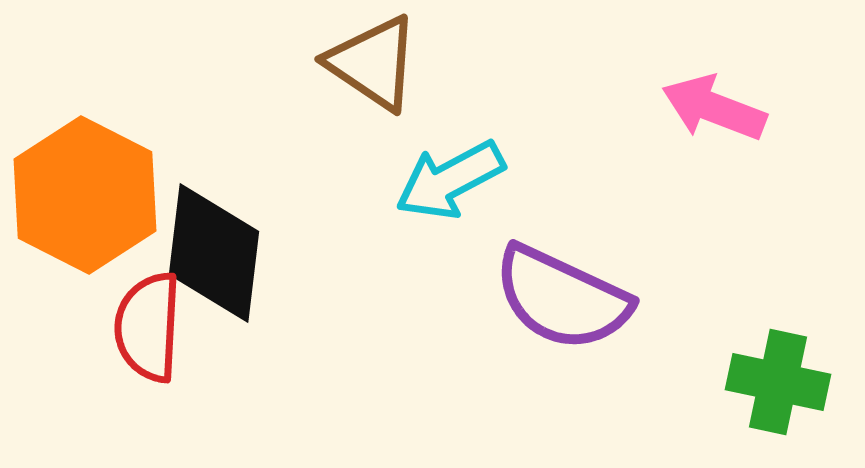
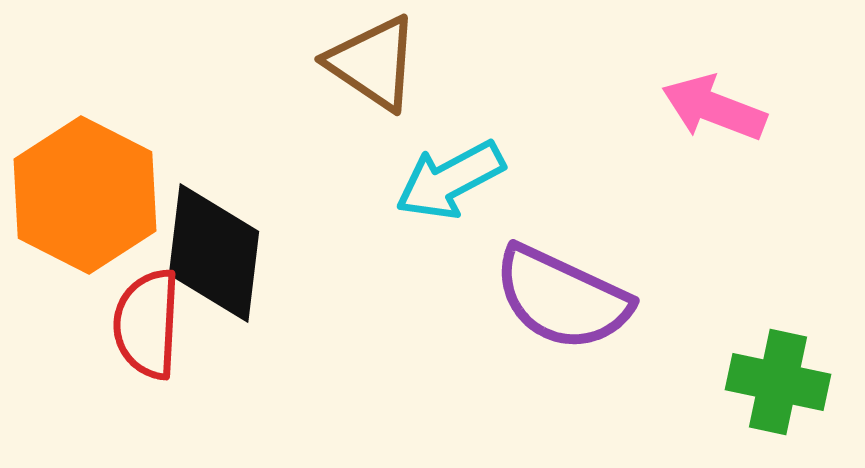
red semicircle: moved 1 px left, 3 px up
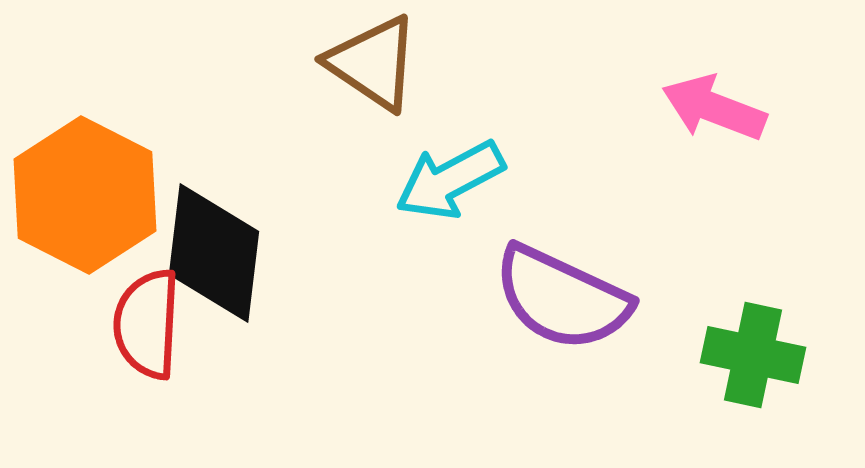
green cross: moved 25 px left, 27 px up
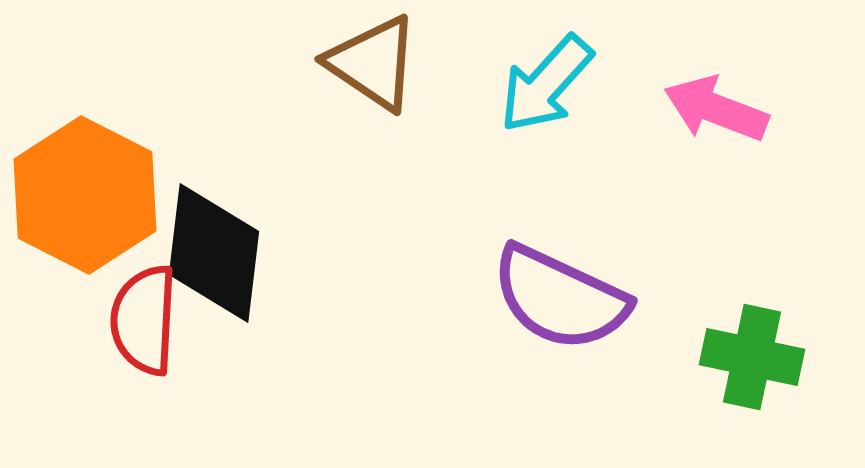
pink arrow: moved 2 px right, 1 px down
cyan arrow: moved 96 px right, 96 px up; rotated 20 degrees counterclockwise
purple semicircle: moved 2 px left
red semicircle: moved 3 px left, 4 px up
green cross: moved 1 px left, 2 px down
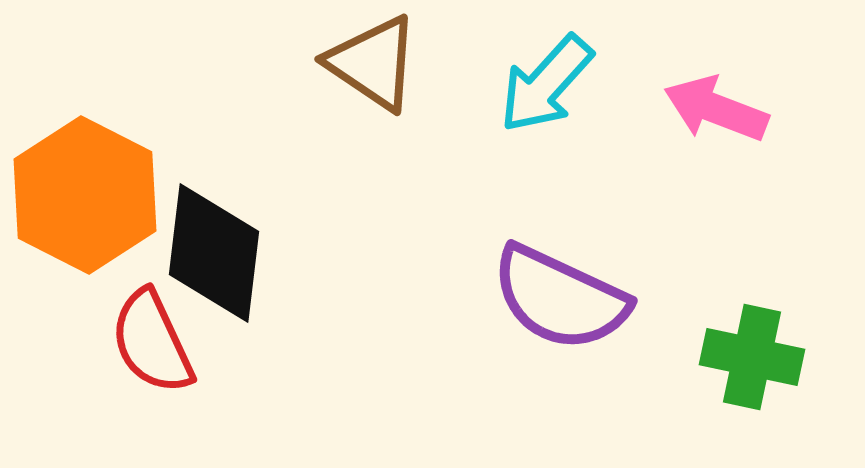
red semicircle: moved 8 px right, 22 px down; rotated 28 degrees counterclockwise
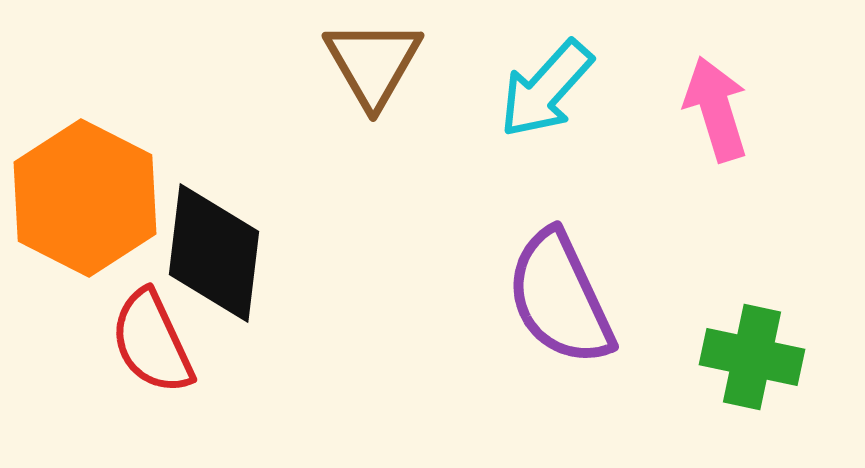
brown triangle: rotated 26 degrees clockwise
cyan arrow: moved 5 px down
pink arrow: rotated 52 degrees clockwise
orange hexagon: moved 3 px down
purple semicircle: rotated 40 degrees clockwise
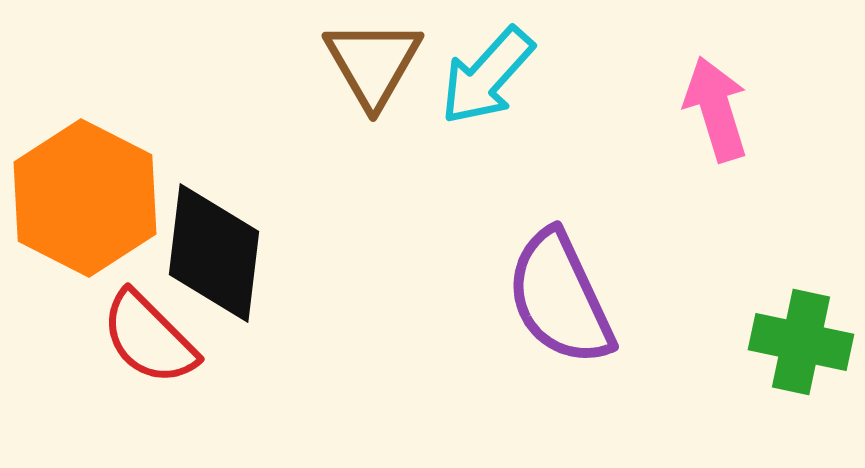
cyan arrow: moved 59 px left, 13 px up
red semicircle: moved 3 px left, 4 px up; rotated 20 degrees counterclockwise
green cross: moved 49 px right, 15 px up
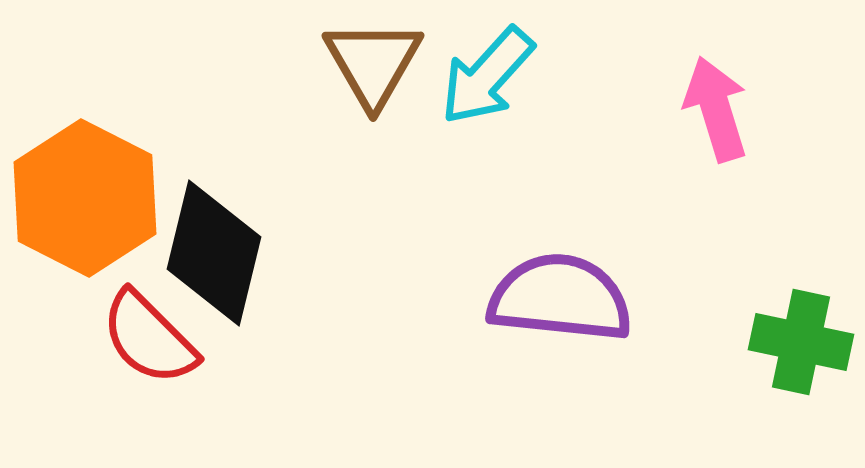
black diamond: rotated 7 degrees clockwise
purple semicircle: rotated 121 degrees clockwise
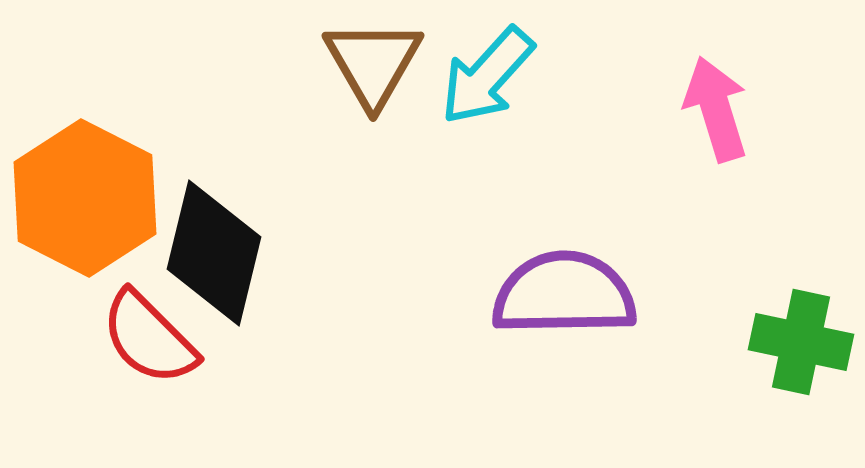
purple semicircle: moved 4 px right, 4 px up; rotated 7 degrees counterclockwise
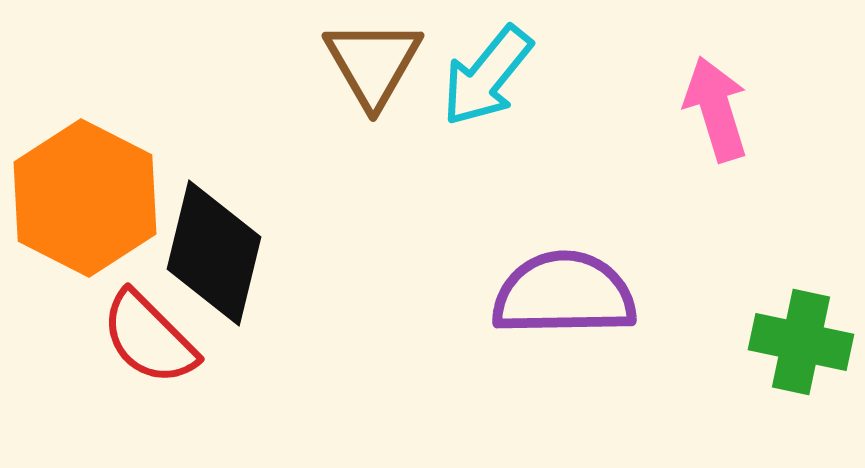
cyan arrow: rotated 3 degrees counterclockwise
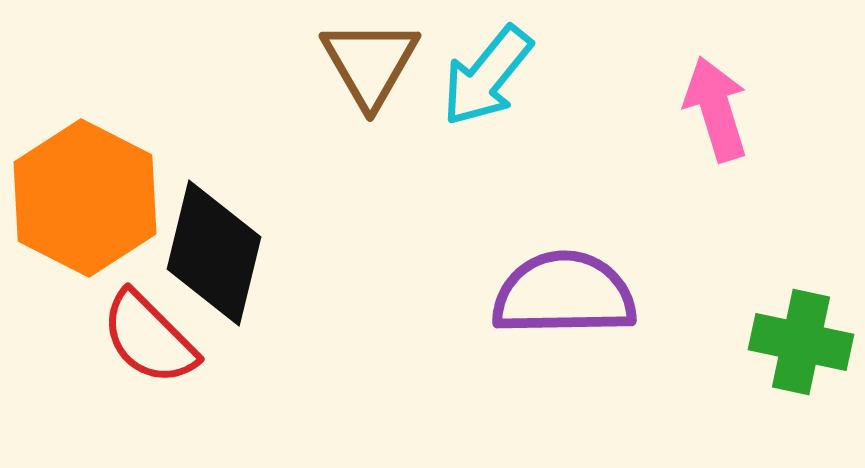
brown triangle: moved 3 px left
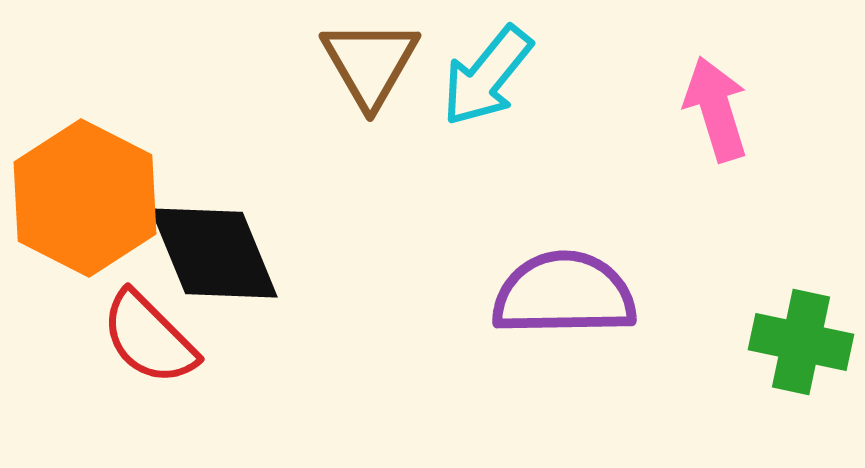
black diamond: rotated 36 degrees counterclockwise
